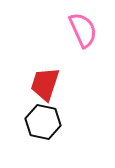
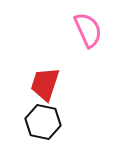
pink semicircle: moved 5 px right
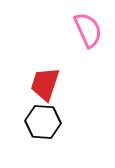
black hexagon: rotated 8 degrees counterclockwise
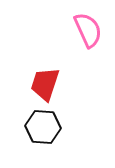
black hexagon: moved 5 px down
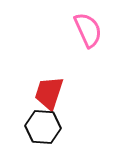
red trapezoid: moved 4 px right, 9 px down
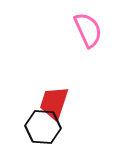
red trapezoid: moved 5 px right, 10 px down
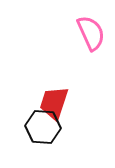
pink semicircle: moved 3 px right, 3 px down
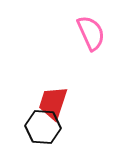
red trapezoid: moved 1 px left
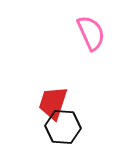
black hexagon: moved 20 px right
